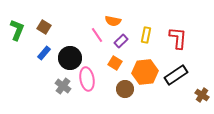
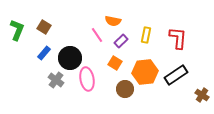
gray cross: moved 7 px left, 6 px up
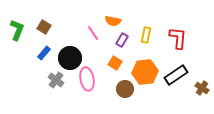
pink line: moved 4 px left, 2 px up
purple rectangle: moved 1 px right, 1 px up; rotated 16 degrees counterclockwise
brown cross: moved 7 px up
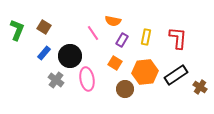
yellow rectangle: moved 2 px down
black circle: moved 2 px up
brown cross: moved 2 px left, 1 px up
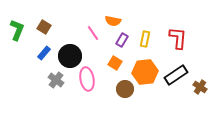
yellow rectangle: moved 1 px left, 2 px down
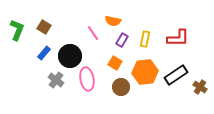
red L-shape: rotated 85 degrees clockwise
brown circle: moved 4 px left, 2 px up
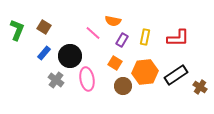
pink line: rotated 14 degrees counterclockwise
yellow rectangle: moved 2 px up
brown circle: moved 2 px right, 1 px up
